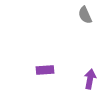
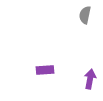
gray semicircle: rotated 36 degrees clockwise
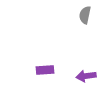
purple arrow: moved 4 px left, 3 px up; rotated 108 degrees counterclockwise
